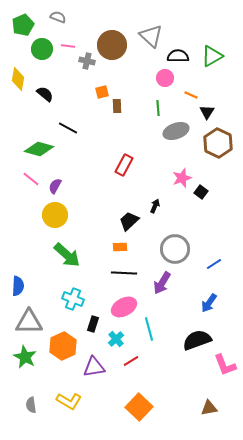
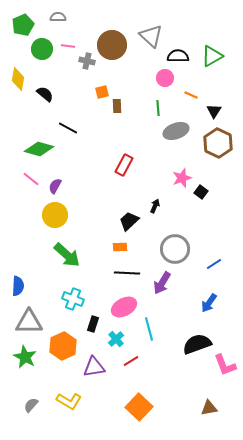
gray semicircle at (58, 17): rotated 21 degrees counterclockwise
black triangle at (207, 112): moved 7 px right, 1 px up
black line at (124, 273): moved 3 px right
black semicircle at (197, 340): moved 4 px down
gray semicircle at (31, 405): rotated 49 degrees clockwise
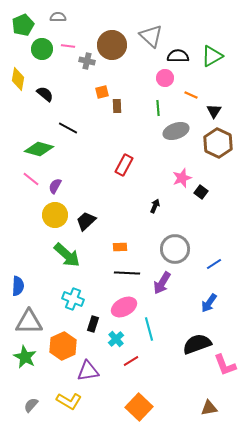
black trapezoid at (129, 221): moved 43 px left
purple triangle at (94, 367): moved 6 px left, 4 px down
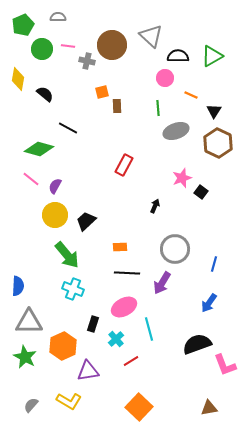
green arrow at (67, 255): rotated 8 degrees clockwise
blue line at (214, 264): rotated 42 degrees counterclockwise
cyan cross at (73, 299): moved 10 px up
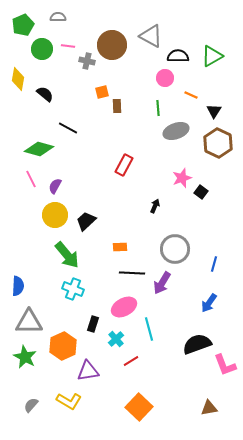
gray triangle at (151, 36): rotated 15 degrees counterclockwise
pink line at (31, 179): rotated 24 degrees clockwise
black line at (127, 273): moved 5 px right
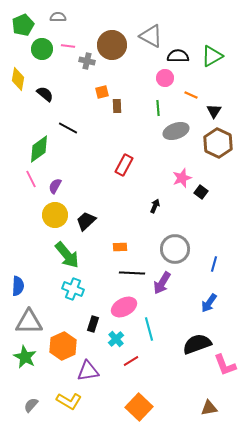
green diamond at (39, 149): rotated 52 degrees counterclockwise
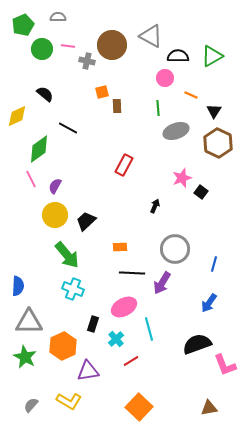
yellow diamond at (18, 79): moved 1 px left, 37 px down; rotated 55 degrees clockwise
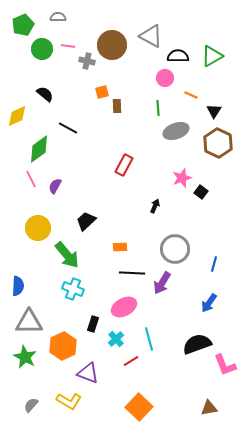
yellow circle at (55, 215): moved 17 px left, 13 px down
cyan line at (149, 329): moved 10 px down
purple triangle at (88, 371): moved 2 px down; rotated 30 degrees clockwise
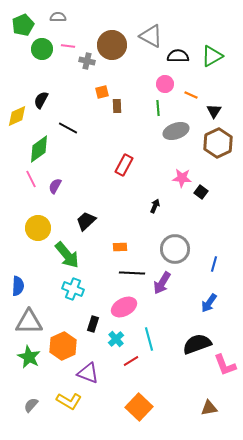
pink circle at (165, 78): moved 6 px down
black semicircle at (45, 94): moved 4 px left, 6 px down; rotated 102 degrees counterclockwise
brown hexagon at (218, 143): rotated 8 degrees clockwise
pink star at (182, 178): rotated 24 degrees clockwise
green star at (25, 357): moved 4 px right
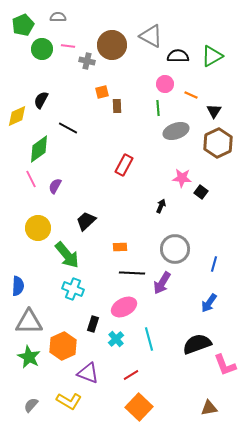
black arrow at (155, 206): moved 6 px right
red line at (131, 361): moved 14 px down
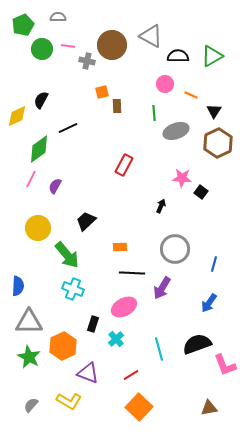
green line at (158, 108): moved 4 px left, 5 px down
black line at (68, 128): rotated 54 degrees counterclockwise
pink line at (31, 179): rotated 54 degrees clockwise
purple arrow at (162, 283): moved 5 px down
cyan line at (149, 339): moved 10 px right, 10 px down
